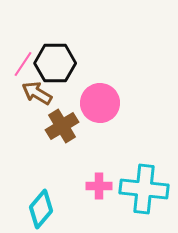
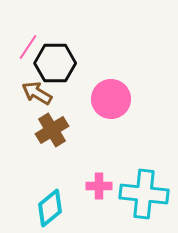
pink line: moved 5 px right, 17 px up
pink circle: moved 11 px right, 4 px up
brown cross: moved 10 px left, 4 px down
cyan cross: moved 5 px down
cyan diamond: moved 9 px right, 1 px up; rotated 9 degrees clockwise
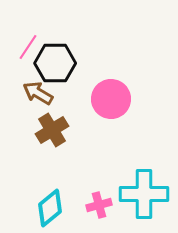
brown arrow: moved 1 px right
pink cross: moved 19 px down; rotated 15 degrees counterclockwise
cyan cross: rotated 6 degrees counterclockwise
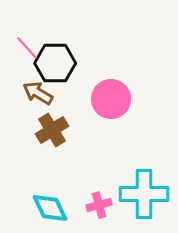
pink line: moved 1 px left, 1 px down; rotated 76 degrees counterclockwise
cyan diamond: rotated 75 degrees counterclockwise
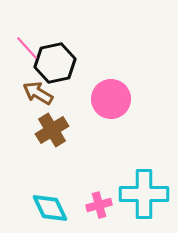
black hexagon: rotated 12 degrees counterclockwise
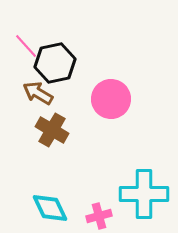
pink line: moved 1 px left, 2 px up
brown cross: rotated 28 degrees counterclockwise
pink cross: moved 11 px down
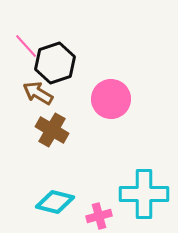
black hexagon: rotated 6 degrees counterclockwise
cyan diamond: moved 5 px right, 6 px up; rotated 51 degrees counterclockwise
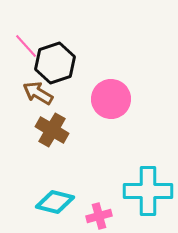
cyan cross: moved 4 px right, 3 px up
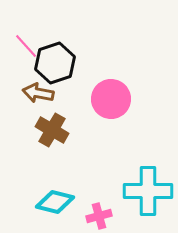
brown arrow: rotated 20 degrees counterclockwise
